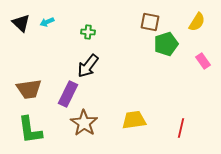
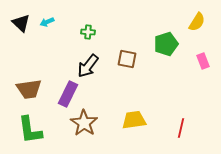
brown square: moved 23 px left, 37 px down
pink rectangle: rotated 14 degrees clockwise
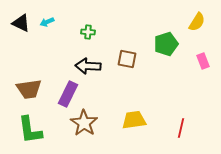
black triangle: rotated 18 degrees counterclockwise
black arrow: rotated 55 degrees clockwise
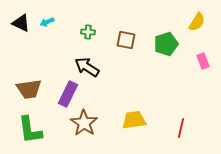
brown square: moved 1 px left, 19 px up
black arrow: moved 1 px left, 1 px down; rotated 30 degrees clockwise
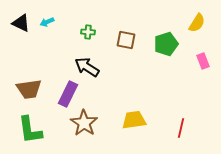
yellow semicircle: moved 1 px down
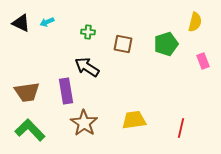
yellow semicircle: moved 2 px left, 1 px up; rotated 18 degrees counterclockwise
brown square: moved 3 px left, 4 px down
brown trapezoid: moved 2 px left, 3 px down
purple rectangle: moved 2 px left, 3 px up; rotated 35 degrees counterclockwise
green L-shape: rotated 144 degrees clockwise
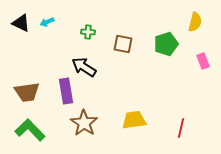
black arrow: moved 3 px left
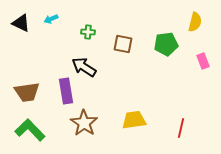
cyan arrow: moved 4 px right, 3 px up
green pentagon: rotated 10 degrees clockwise
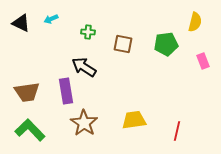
red line: moved 4 px left, 3 px down
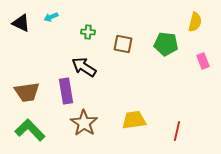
cyan arrow: moved 2 px up
green pentagon: rotated 15 degrees clockwise
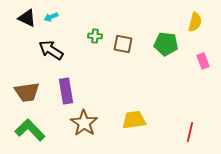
black triangle: moved 6 px right, 5 px up
green cross: moved 7 px right, 4 px down
black arrow: moved 33 px left, 17 px up
red line: moved 13 px right, 1 px down
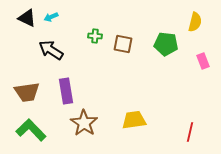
green L-shape: moved 1 px right
